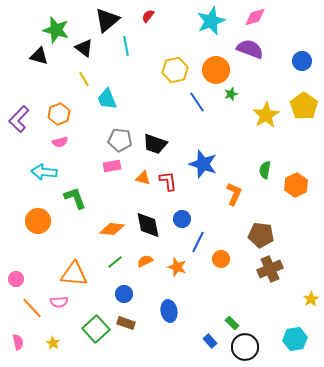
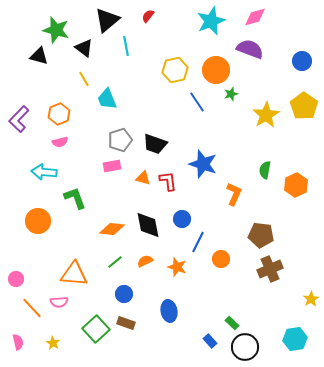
gray pentagon at (120, 140): rotated 25 degrees counterclockwise
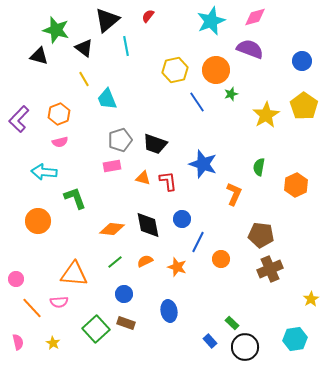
green semicircle at (265, 170): moved 6 px left, 3 px up
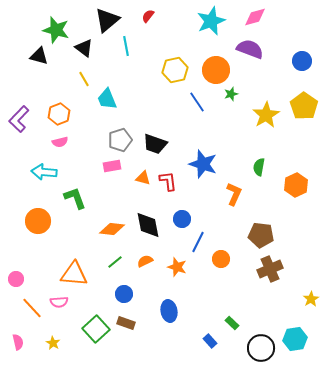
black circle at (245, 347): moved 16 px right, 1 px down
